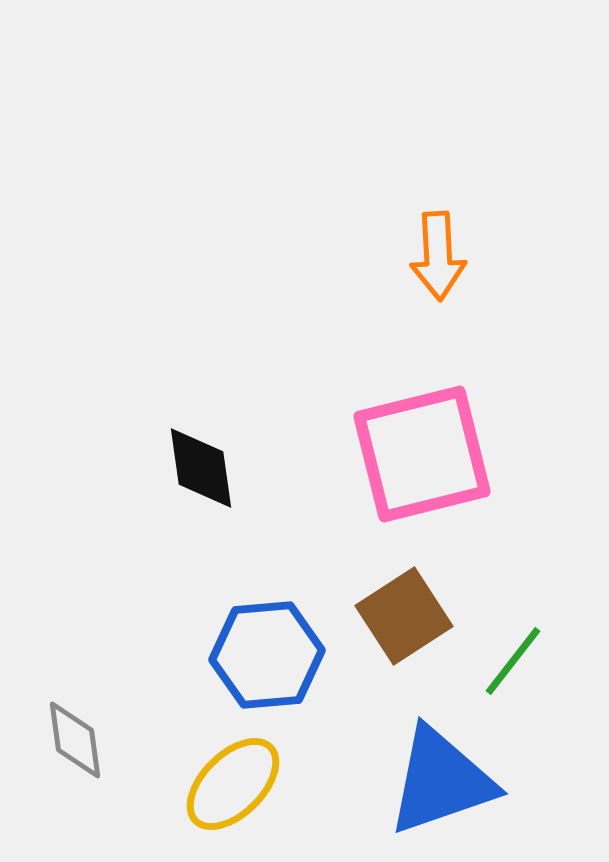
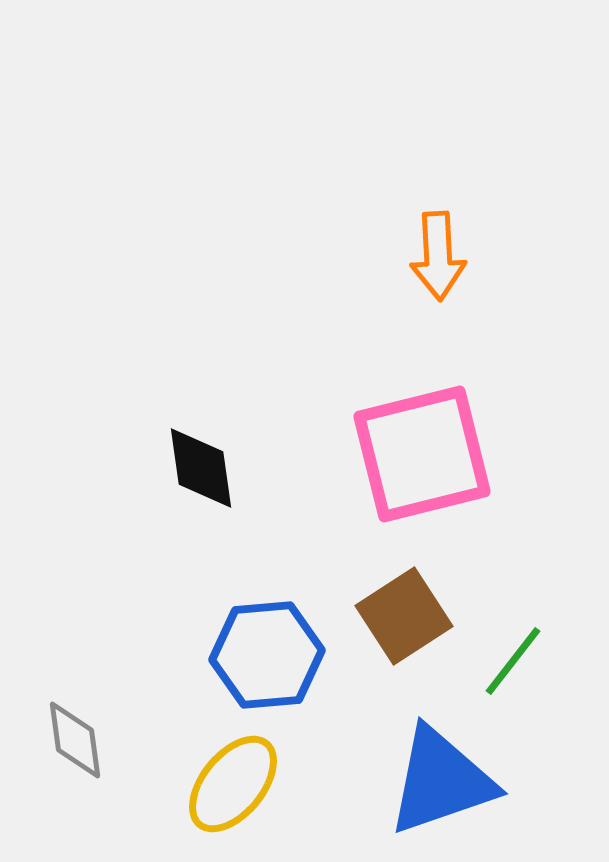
yellow ellipse: rotated 6 degrees counterclockwise
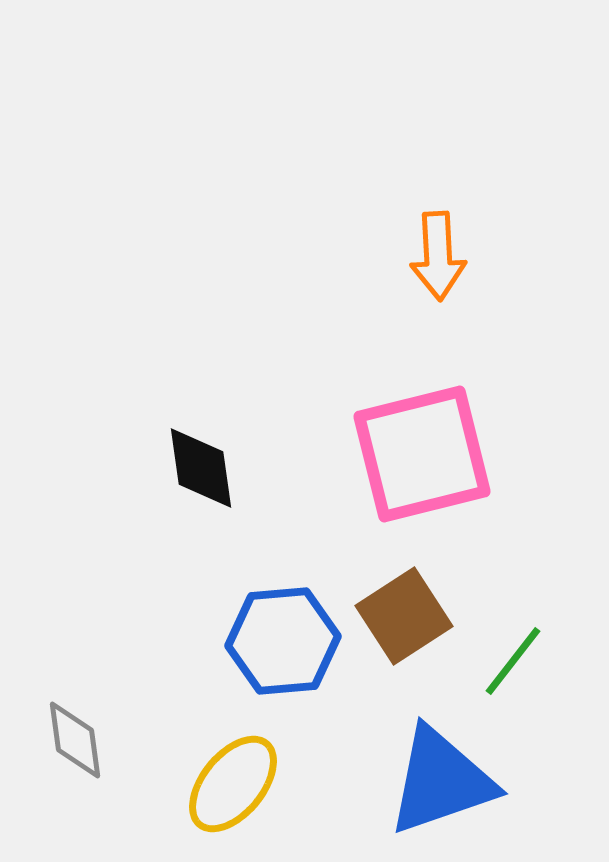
blue hexagon: moved 16 px right, 14 px up
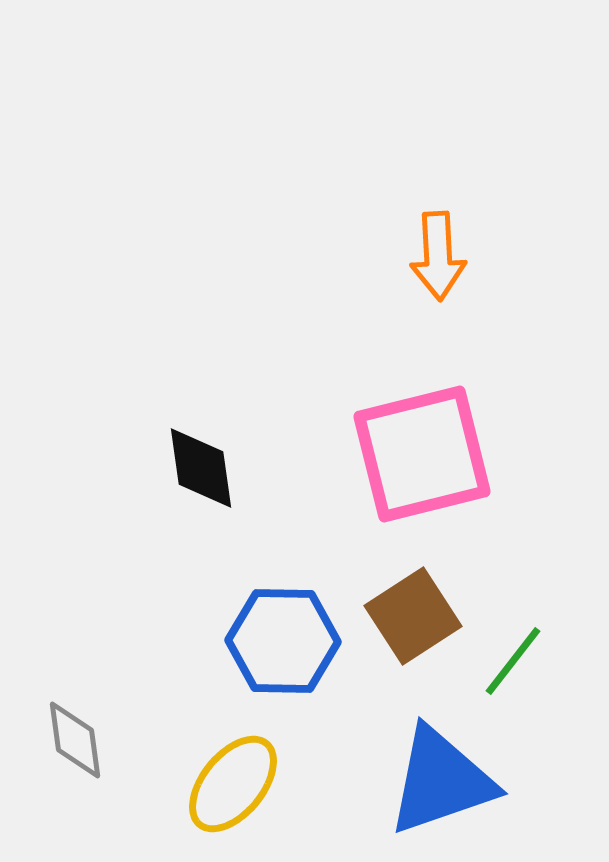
brown square: moved 9 px right
blue hexagon: rotated 6 degrees clockwise
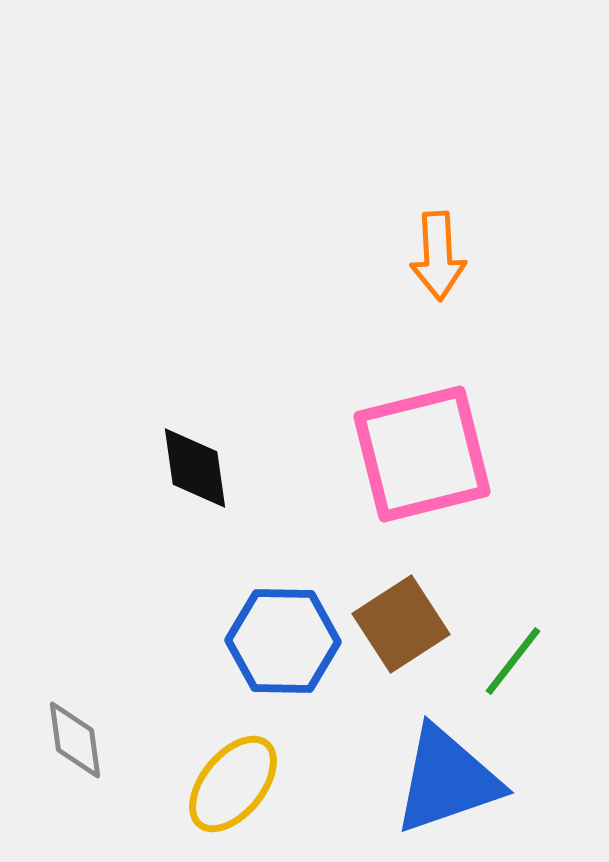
black diamond: moved 6 px left
brown square: moved 12 px left, 8 px down
blue triangle: moved 6 px right, 1 px up
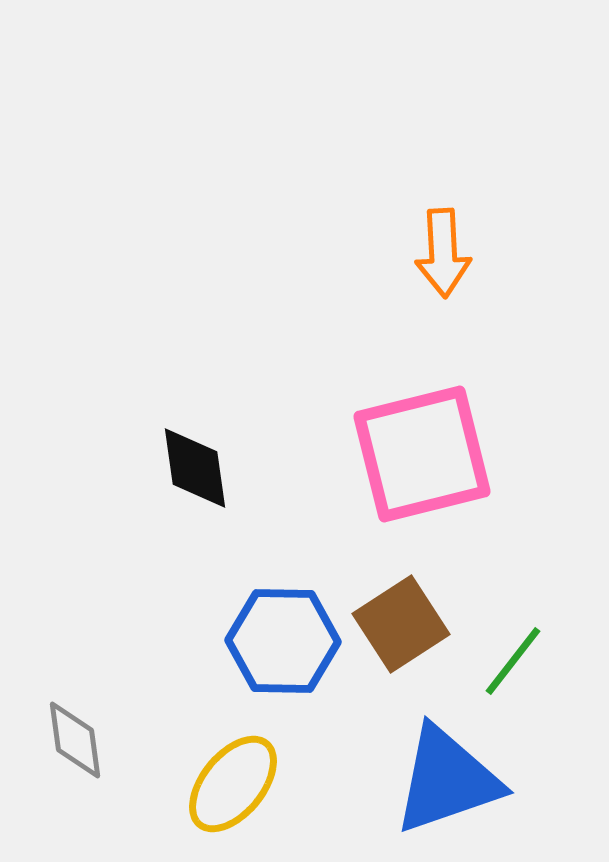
orange arrow: moved 5 px right, 3 px up
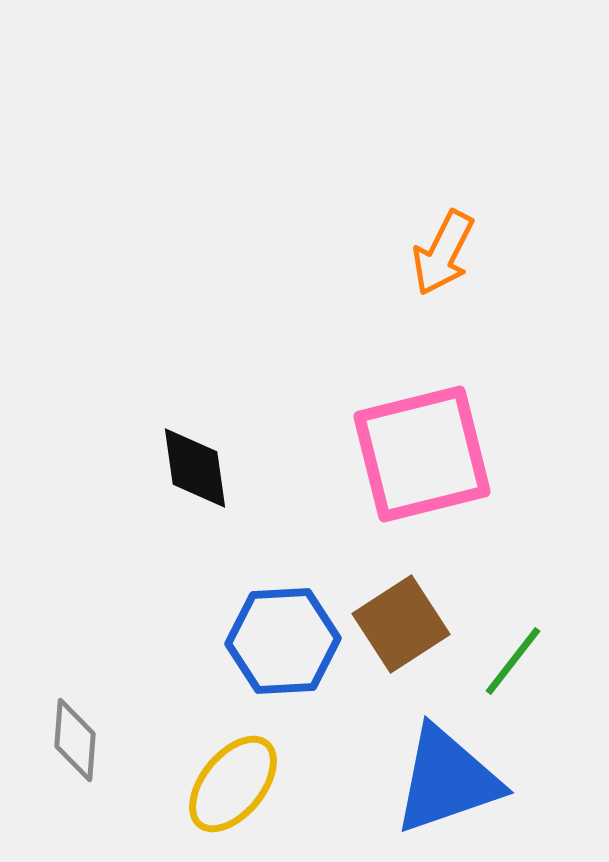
orange arrow: rotated 30 degrees clockwise
blue hexagon: rotated 4 degrees counterclockwise
gray diamond: rotated 12 degrees clockwise
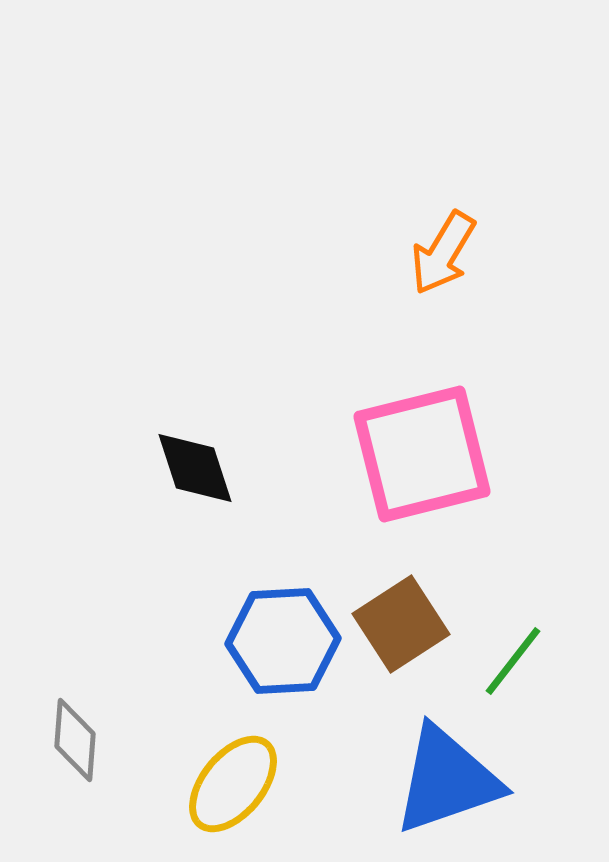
orange arrow: rotated 4 degrees clockwise
black diamond: rotated 10 degrees counterclockwise
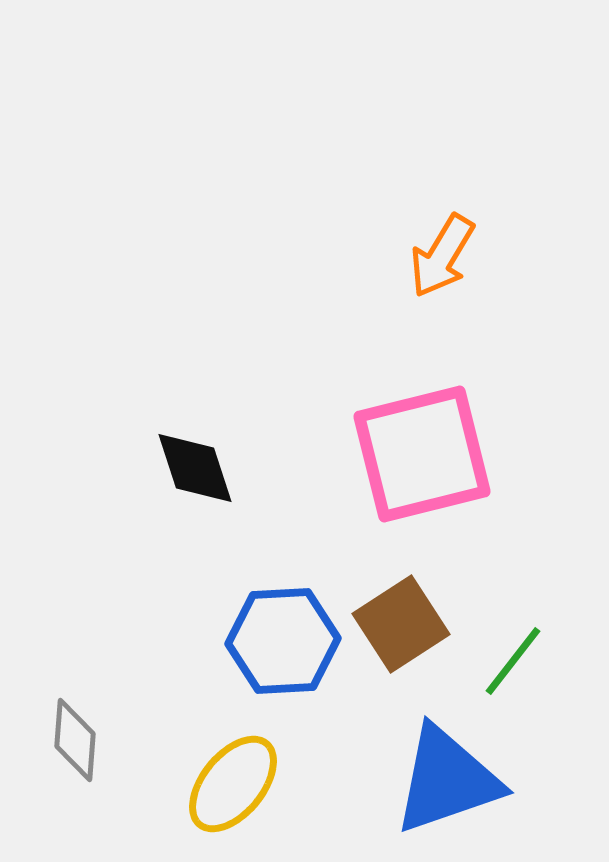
orange arrow: moved 1 px left, 3 px down
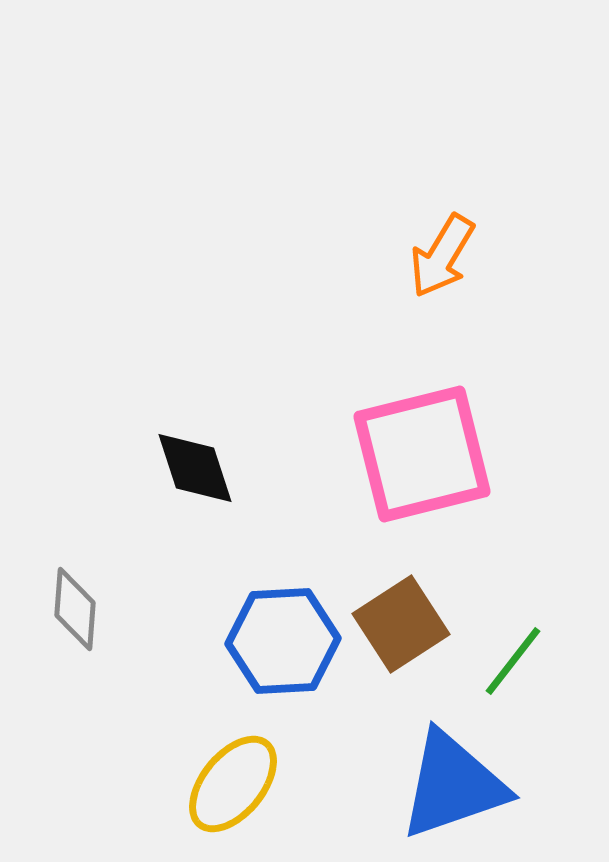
gray diamond: moved 131 px up
blue triangle: moved 6 px right, 5 px down
